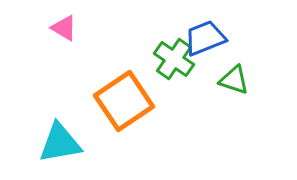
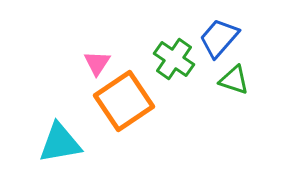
pink triangle: moved 33 px right, 35 px down; rotated 32 degrees clockwise
blue trapezoid: moved 14 px right; rotated 27 degrees counterclockwise
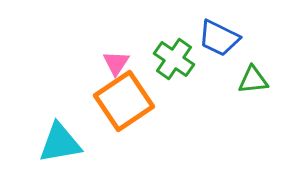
blue trapezoid: rotated 105 degrees counterclockwise
pink triangle: moved 19 px right
green triangle: moved 19 px right; rotated 24 degrees counterclockwise
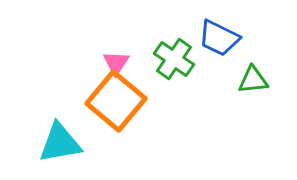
orange square: moved 8 px left; rotated 16 degrees counterclockwise
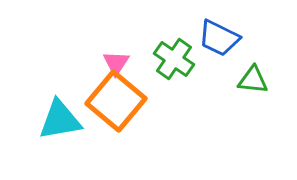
green triangle: rotated 12 degrees clockwise
cyan triangle: moved 23 px up
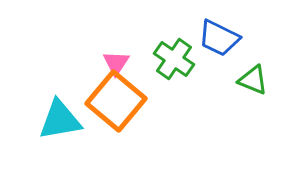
green triangle: rotated 16 degrees clockwise
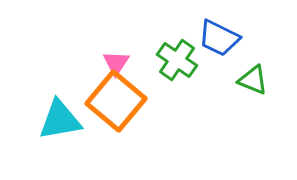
green cross: moved 3 px right, 1 px down
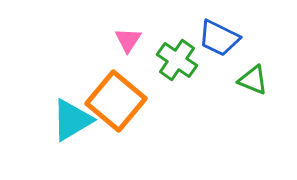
pink triangle: moved 12 px right, 23 px up
cyan triangle: moved 12 px right; rotated 21 degrees counterclockwise
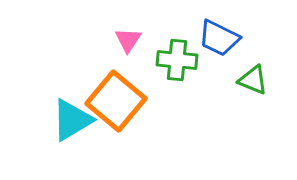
green cross: rotated 30 degrees counterclockwise
